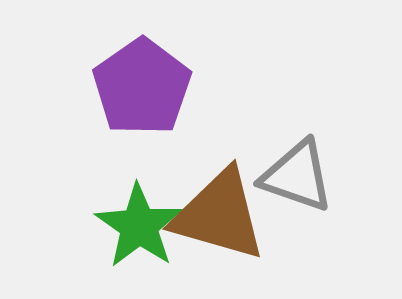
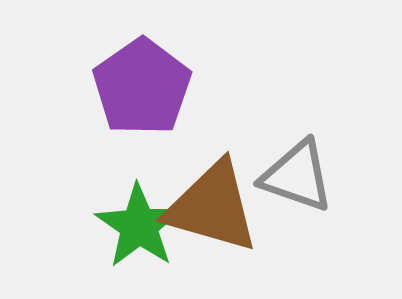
brown triangle: moved 7 px left, 8 px up
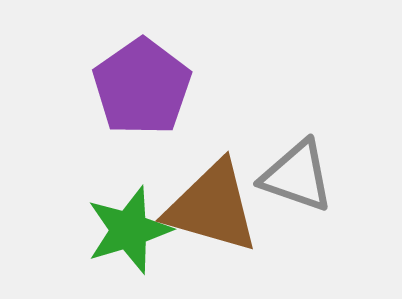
green star: moved 10 px left, 4 px down; rotated 20 degrees clockwise
